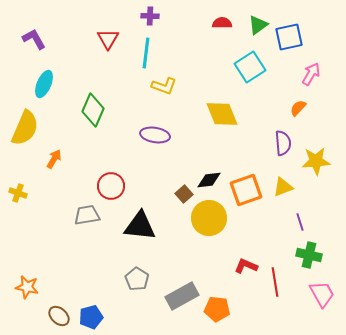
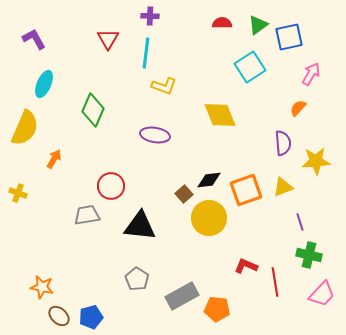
yellow diamond: moved 2 px left, 1 px down
orange star: moved 15 px right
pink trapezoid: rotated 72 degrees clockwise
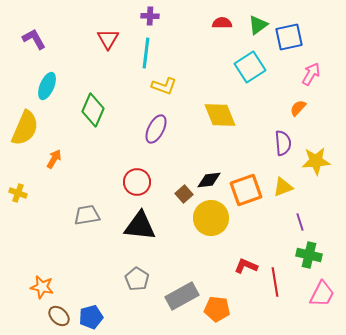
cyan ellipse: moved 3 px right, 2 px down
purple ellipse: moved 1 px right, 6 px up; rotated 72 degrees counterclockwise
red circle: moved 26 px right, 4 px up
yellow circle: moved 2 px right
pink trapezoid: rotated 16 degrees counterclockwise
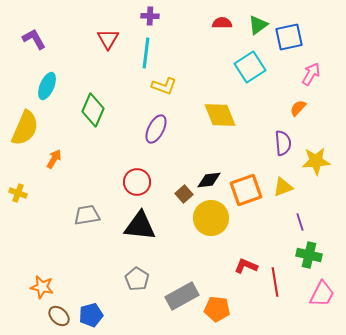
blue pentagon: moved 2 px up
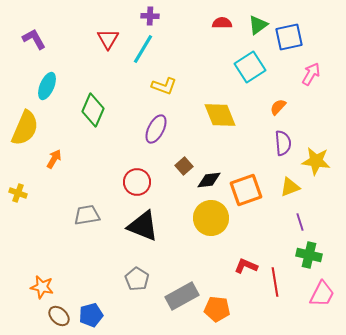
cyan line: moved 3 px left, 4 px up; rotated 24 degrees clockwise
orange semicircle: moved 20 px left, 1 px up
yellow star: rotated 12 degrees clockwise
yellow triangle: moved 7 px right
brown square: moved 28 px up
black triangle: moved 3 px right; rotated 16 degrees clockwise
